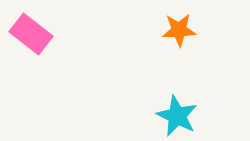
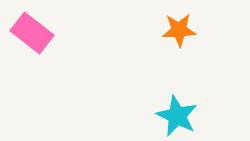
pink rectangle: moved 1 px right, 1 px up
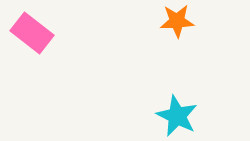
orange star: moved 2 px left, 9 px up
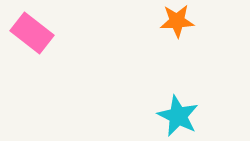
cyan star: moved 1 px right
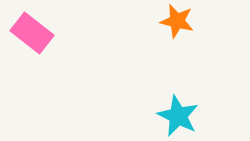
orange star: rotated 16 degrees clockwise
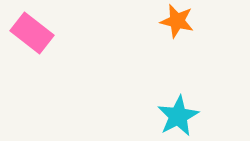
cyan star: rotated 18 degrees clockwise
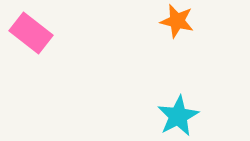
pink rectangle: moved 1 px left
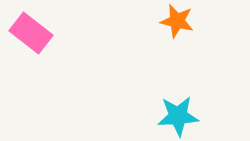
cyan star: rotated 24 degrees clockwise
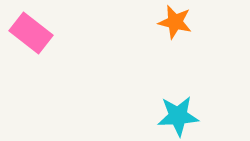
orange star: moved 2 px left, 1 px down
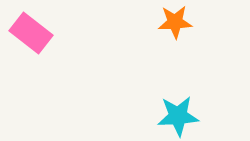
orange star: rotated 16 degrees counterclockwise
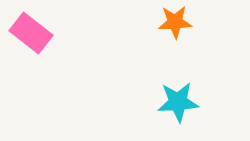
cyan star: moved 14 px up
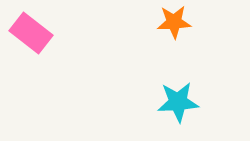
orange star: moved 1 px left
